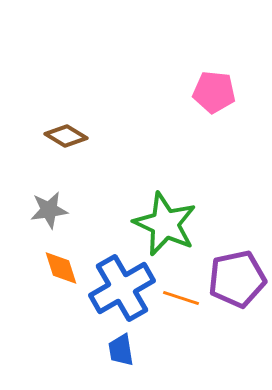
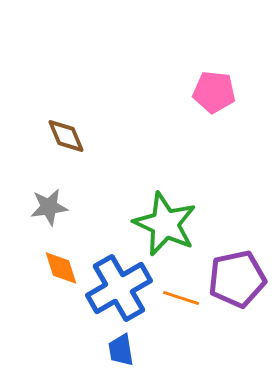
brown diamond: rotated 36 degrees clockwise
gray star: moved 3 px up
blue cross: moved 3 px left
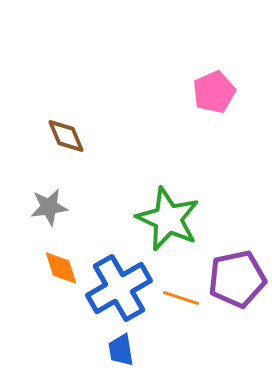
pink pentagon: rotated 30 degrees counterclockwise
green star: moved 3 px right, 5 px up
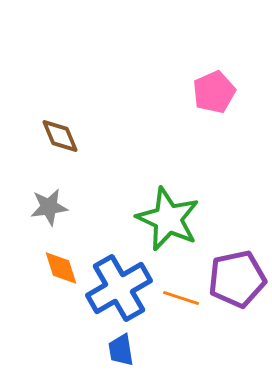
brown diamond: moved 6 px left
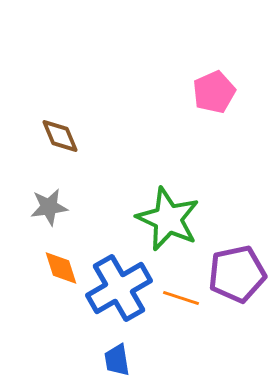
purple pentagon: moved 5 px up
blue trapezoid: moved 4 px left, 10 px down
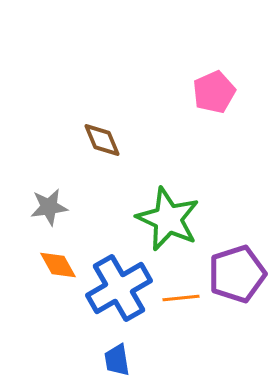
brown diamond: moved 42 px right, 4 px down
orange diamond: moved 3 px left, 3 px up; rotated 12 degrees counterclockwise
purple pentagon: rotated 6 degrees counterclockwise
orange line: rotated 24 degrees counterclockwise
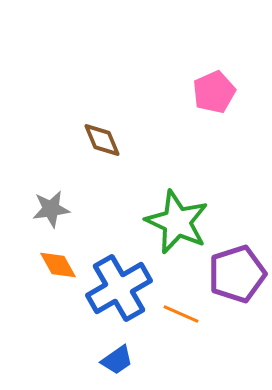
gray star: moved 2 px right, 2 px down
green star: moved 9 px right, 3 px down
orange line: moved 16 px down; rotated 30 degrees clockwise
blue trapezoid: rotated 116 degrees counterclockwise
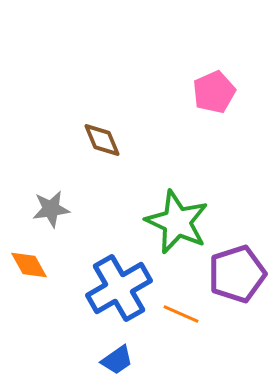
orange diamond: moved 29 px left
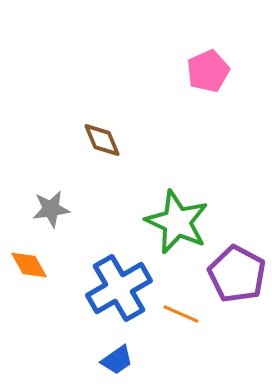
pink pentagon: moved 6 px left, 21 px up
purple pentagon: rotated 26 degrees counterclockwise
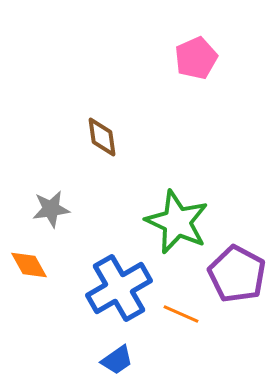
pink pentagon: moved 12 px left, 13 px up
brown diamond: moved 3 px up; rotated 15 degrees clockwise
